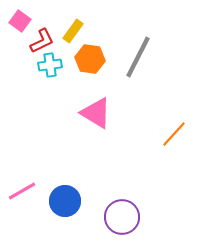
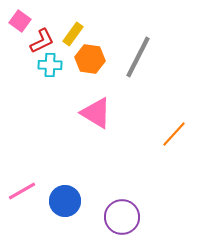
yellow rectangle: moved 3 px down
cyan cross: rotated 10 degrees clockwise
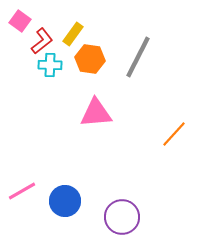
red L-shape: rotated 12 degrees counterclockwise
pink triangle: rotated 36 degrees counterclockwise
